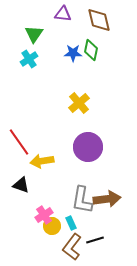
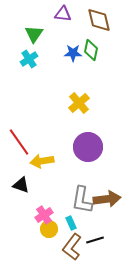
yellow circle: moved 3 px left, 3 px down
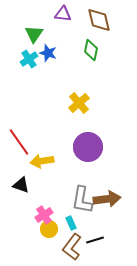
blue star: moved 25 px left; rotated 18 degrees clockwise
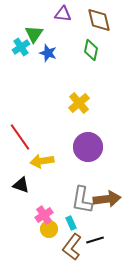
cyan cross: moved 8 px left, 12 px up
red line: moved 1 px right, 5 px up
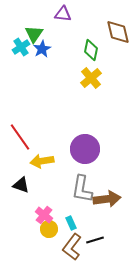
brown diamond: moved 19 px right, 12 px down
blue star: moved 6 px left, 4 px up; rotated 24 degrees clockwise
yellow cross: moved 12 px right, 25 px up
purple circle: moved 3 px left, 2 px down
gray L-shape: moved 11 px up
pink cross: rotated 18 degrees counterclockwise
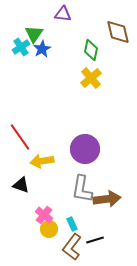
cyan rectangle: moved 1 px right, 1 px down
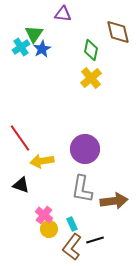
red line: moved 1 px down
brown arrow: moved 7 px right, 2 px down
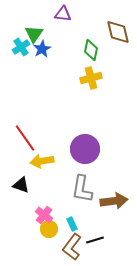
yellow cross: rotated 25 degrees clockwise
red line: moved 5 px right
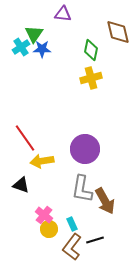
blue star: rotated 30 degrees clockwise
brown arrow: moved 9 px left; rotated 68 degrees clockwise
